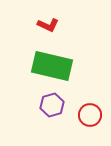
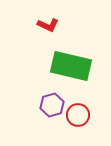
green rectangle: moved 19 px right
red circle: moved 12 px left
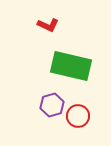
red circle: moved 1 px down
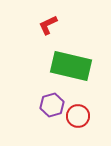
red L-shape: rotated 130 degrees clockwise
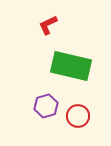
purple hexagon: moved 6 px left, 1 px down
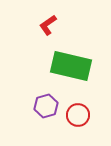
red L-shape: rotated 10 degrees counterclockwise
red circle: moved 1 px up
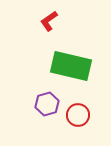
red L-shape: moved 1 px right, 4 px up
purple hexagon: moved 1 px right, 2 px up
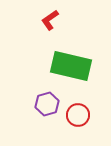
red L-shape: moved 1 px right, 1 px up
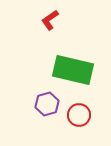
green rectangle: moved 2 px right, 4 px down
red circle: moved 1 px right
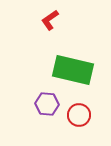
purple hexagon: rotated 20 degrees clockwise
